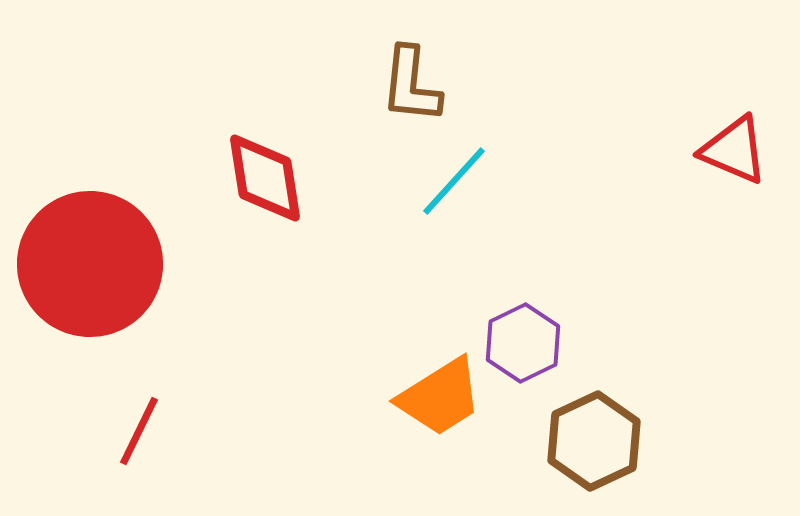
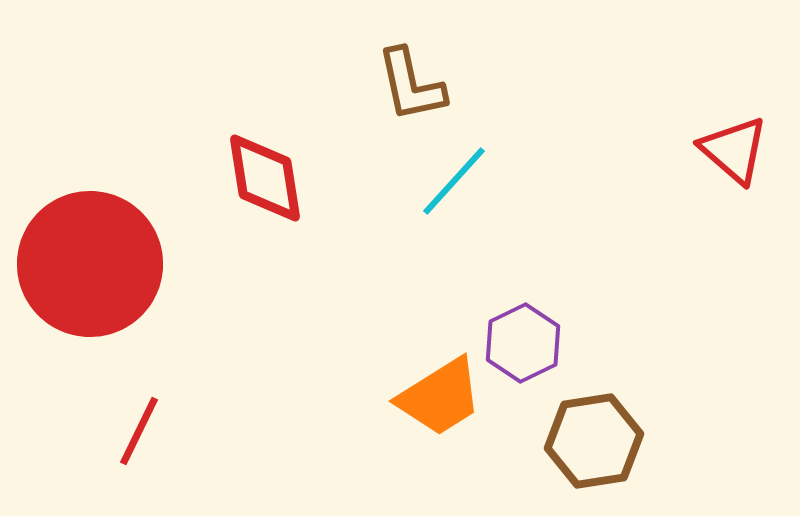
brown L-shape: rotated 18 degrees counterclockwise
red triangle: rotated 18 degrees clockwise
brown hexagon: rotated 16 degrees clockwise
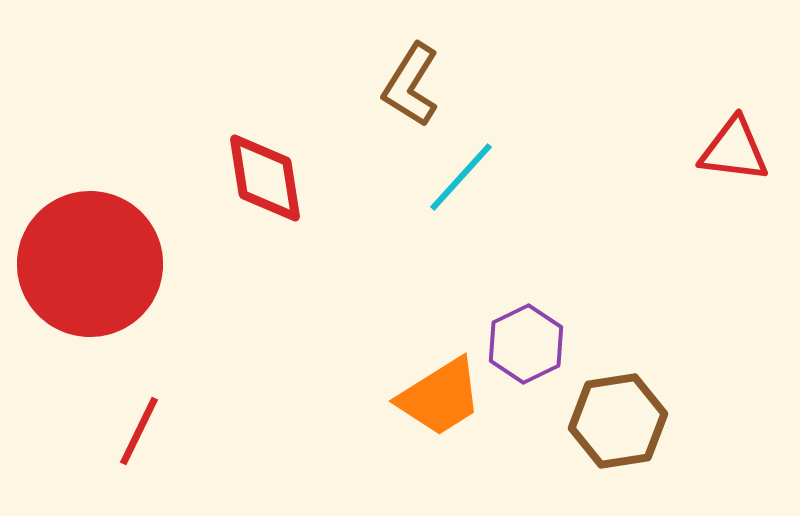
brown L-shape: rotated 44 degrees clockwise
red triangle: rotated 34 degrees counterclockwise
cyan line: moved 7 px right, 4 px up
purple hexagon: moved 3 px right, 1 px down
brown hexagon: moved 24 px right, 20 px up
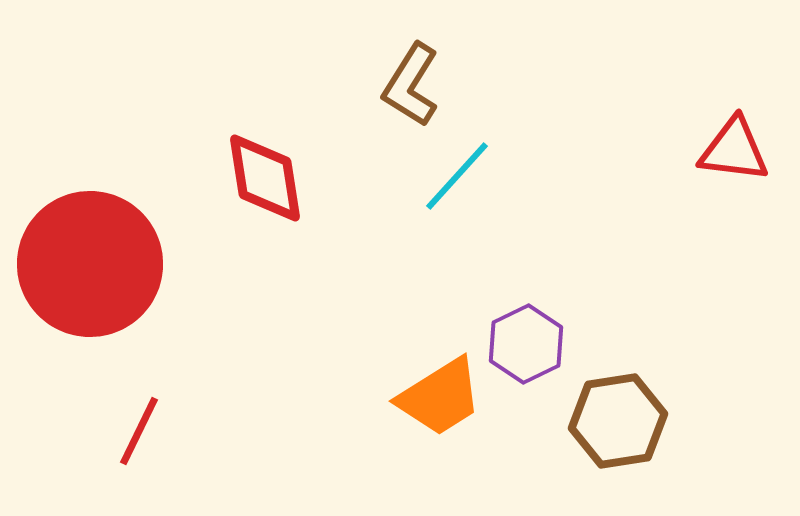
cyan line: moved 4 px left, 1 px up
